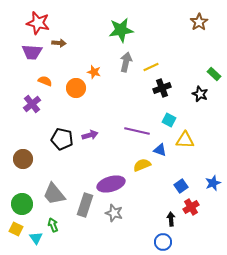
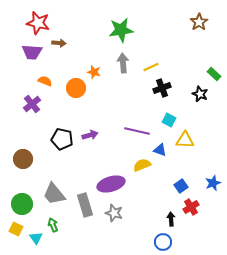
gray arrow: moved 3 px left, 1 px down; rotated 18 degrees counterclockwise
gray rectangle: rotated 35 degrees counterclockwise
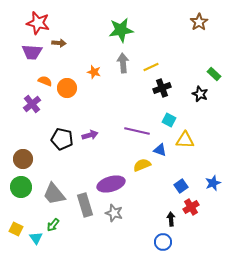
orange circle: moved 9 px left
green circle: moved 1 px left, 17 px up
green arrow: rotated 120 degrees counterclockwise
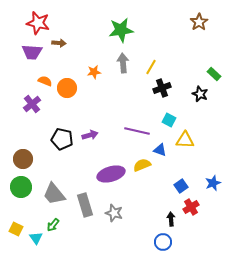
yellow line: rotated 35 degrees counterclockwise
orange star: rotated 24 degrees counterclockwise
purple ellipse: moved 10 px up
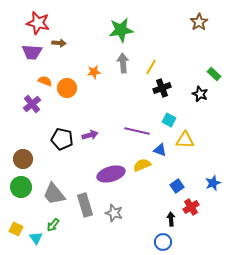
blue square: moved 4 px left
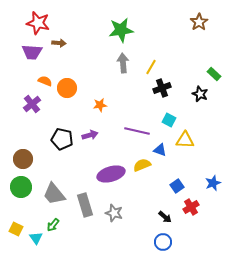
orange star: moved 6 px right, 33 px down
black arrow: moved 6 px left, 2 px up; rotated 136 degrees clockwise
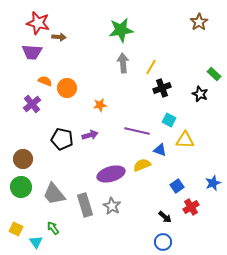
brown arrow: moved 6 px up
gray star: moved 2 px left, 7 px up; rotated 12 degrees clockwise
green arrow: moved 3 px down; rotated 104 degrees clockwise
cyan triangle: moved 4 px down
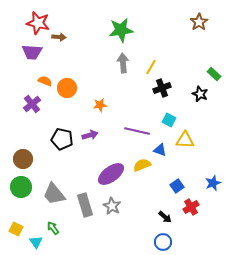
purple ellipse: rotated 20 degrees counterclockwise
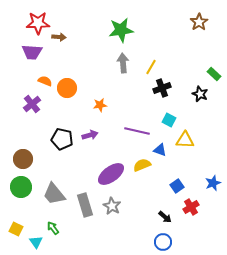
red star: rotated 15 degrees counterclockwise
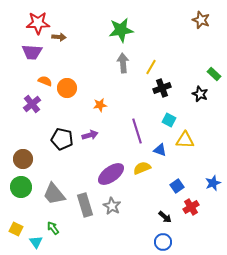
brown star: moved 2 px right, 2 px up; rotated 18 degrees counterclockwise
purple line: rotated 60 degrees clockwise
yellow semicircle: moved 3 px down
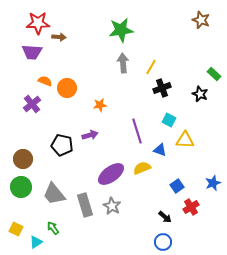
black pentagon: moved 6 px down
cyan triangle: rotated 32 degrees clockwise
